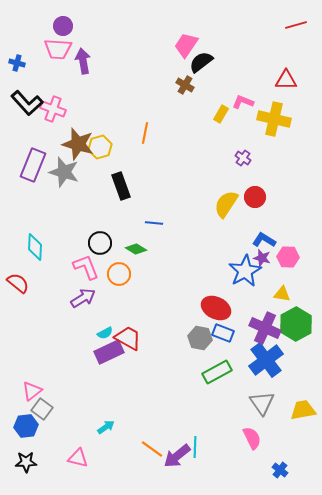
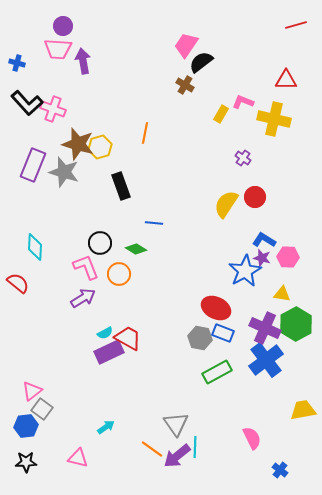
gray triangle at (262, 403): moved 86 px left, 21 px down
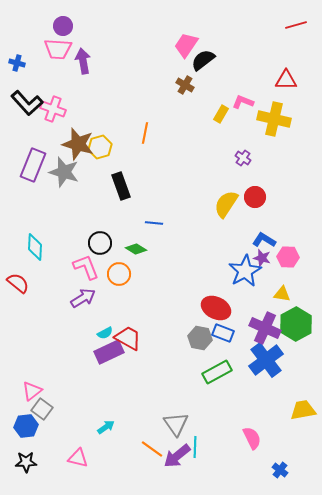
black semicircle at (201, 62): moved 2 px right, 2 px up
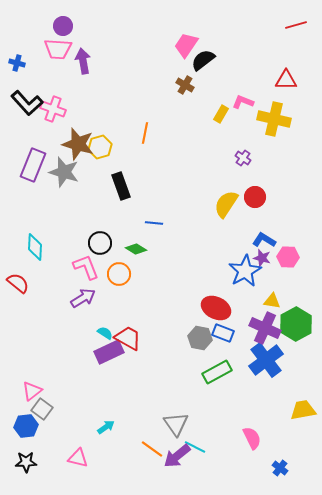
yellow triangle at (282, 294): moved 10 px left, 7 px down
cyan semicircle at (105, 333): rotated 119 degrees counterclockwise
cyan line at (195, 447): rotated 65 degrees counterclockwise
blue cross at (280, 470): moved 2 px up
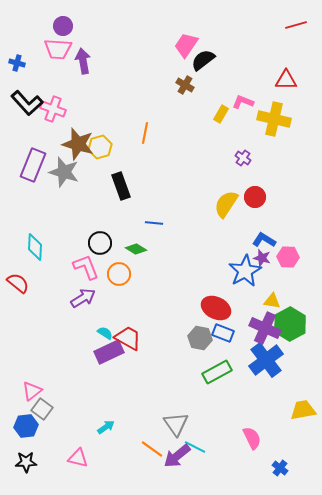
green hexagon at (296, 324): moved 6 px left
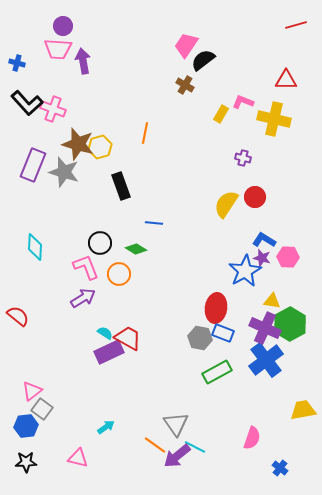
purple cross at (243, 158): rotated 21 degrees counterclockwise
red semicircle at (18, 283): moved 33 px down
red ellipse at (216, 308): rotated 72 degrees clockwise
pink semicircle at (252, 438): rotated 45 degrees clockwise
orange line at (152, 449): moved 3 px right, 4 px up
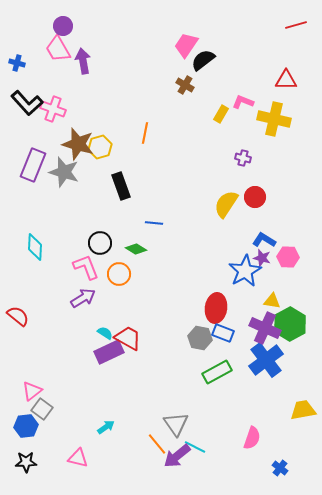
pink trapezoid at (58, 49): rotated 56 degrees clockwise
orange line at (155, 445): moved 2 px right, 1 px up; rotated 15 degrees clockwise
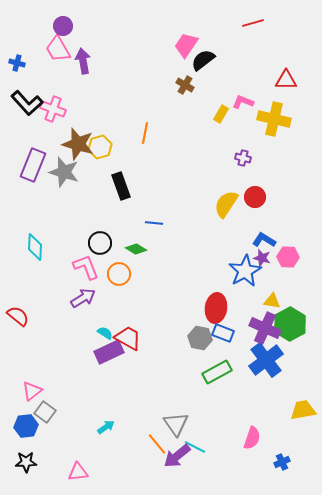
red line at (296, 25): moved 43 px left, 2 px up
gray square at (42, 409): moved 3 px right, 3 px down
pink triangle at (78, 458): moved 14 px down; rotated 20 degrees counterclockwise
blue cross at (280, 468): moved 2 px right, 6 px up; rotated 28 degrees clockwise
